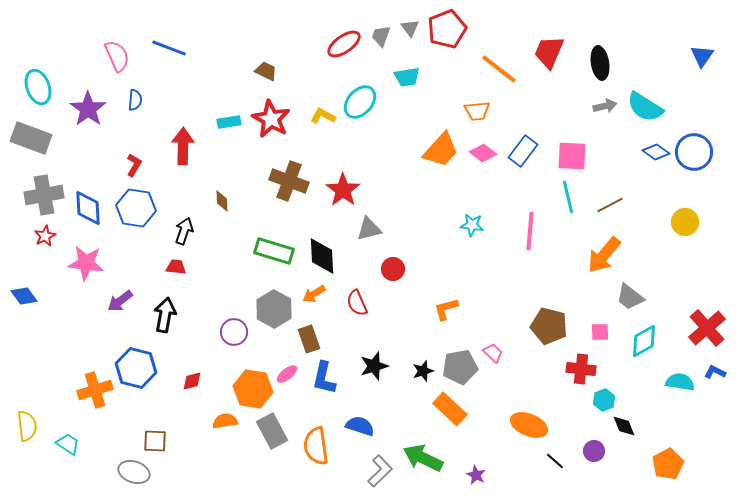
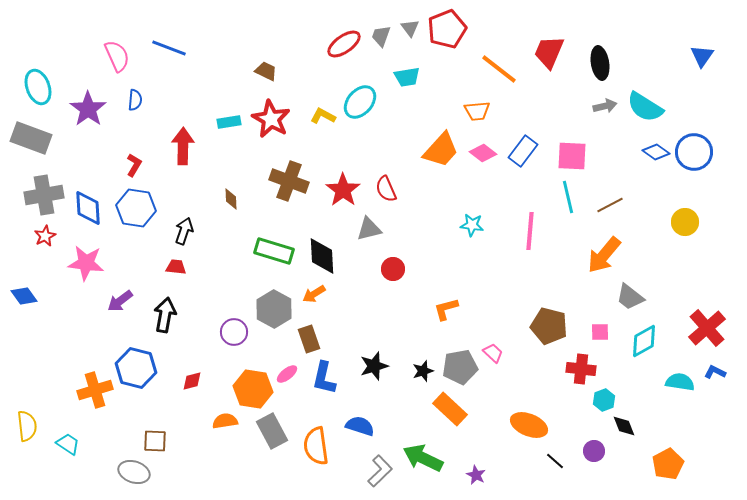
brown diamond at (222, 201): moved 9 px right, 2 px up
red semicircle at (357, 303): moved 29 px right, 114 px up
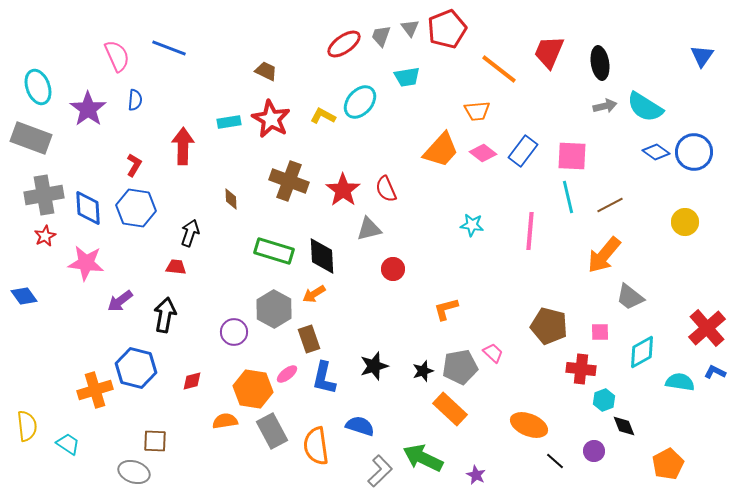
black arrow at (184, 231): moved 6 px right, 2 px down
cyan diamond at (644, 341): moved 2 px left, 11 px down
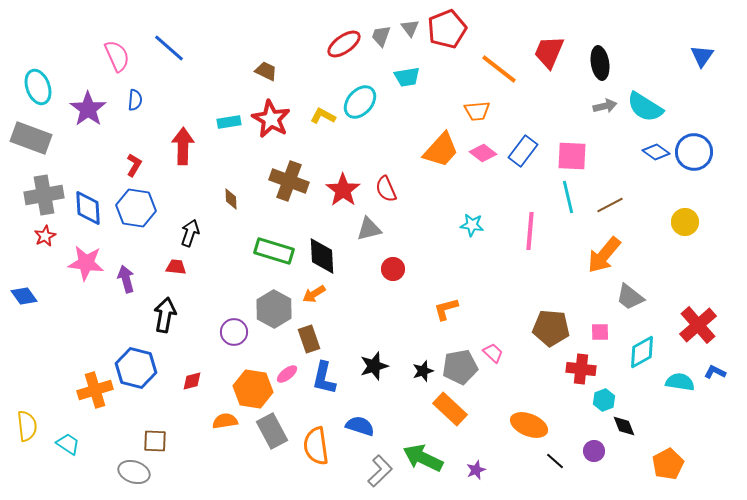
blue line at (169, 48): rotated 20 degrees clockwise
purple arrow at (120, 301): moved 6 px right, 22 px up; rotated 112 degrees clockwise
brown pentagon at (549, 326): moved 2 px right, 2 px down; rotated 9 degrees counterclockwise
red cross at (707, 328): moved 9 px left, 3 px up
purple star at (476, 475): moved 5 px up; rotated 24 degrees clockwise
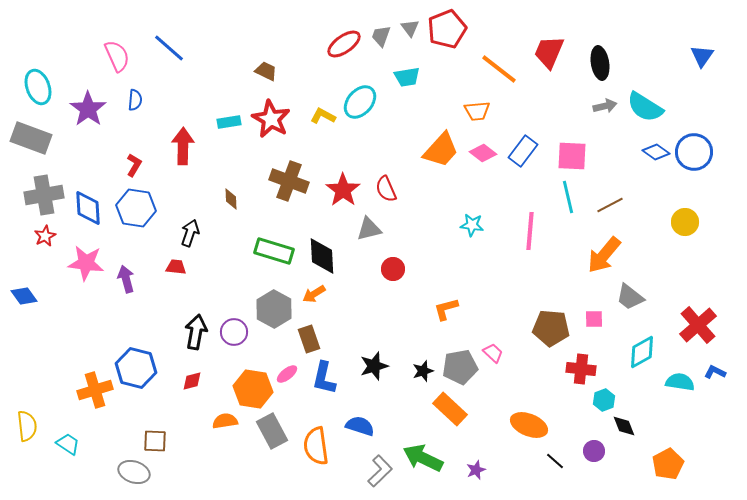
black arrow at (165, 315): moved 31 px right, 17 px down
pink square at (600, 332): moved 6 px left, 13 px up
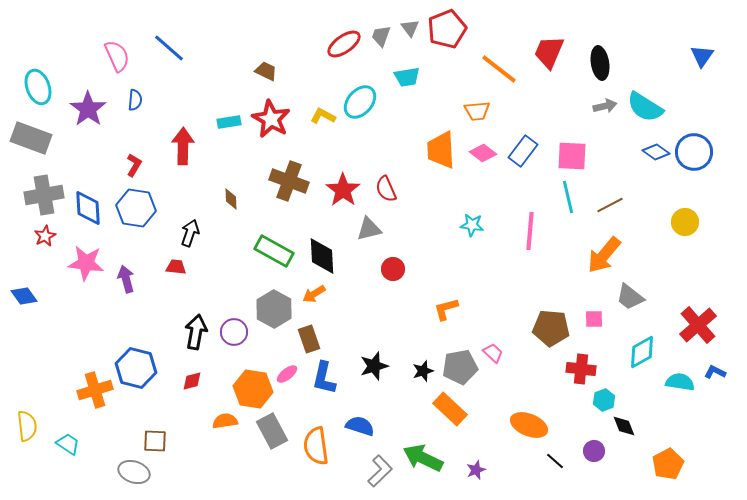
orange trapezoid at (441, 150): rotated 135 degrees clockwise
green rectangle at (274, 251): rotated 12 degrees clockwise
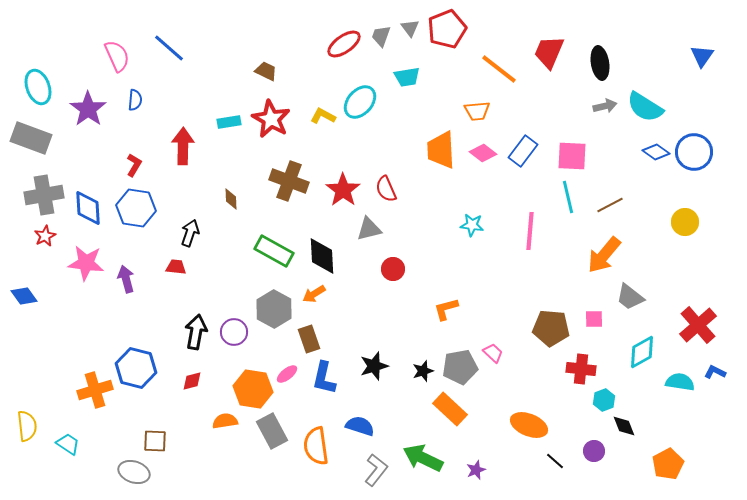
gray L-shape at (380, 471): moved 4 px left, 1 px up; rotated 8 degrees counterclockwise
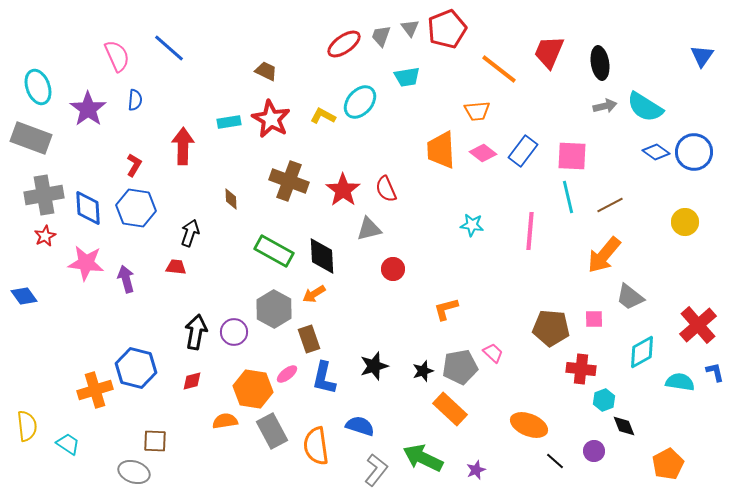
blue L-shape at (715, 372): rotated 50 degrees clockwise
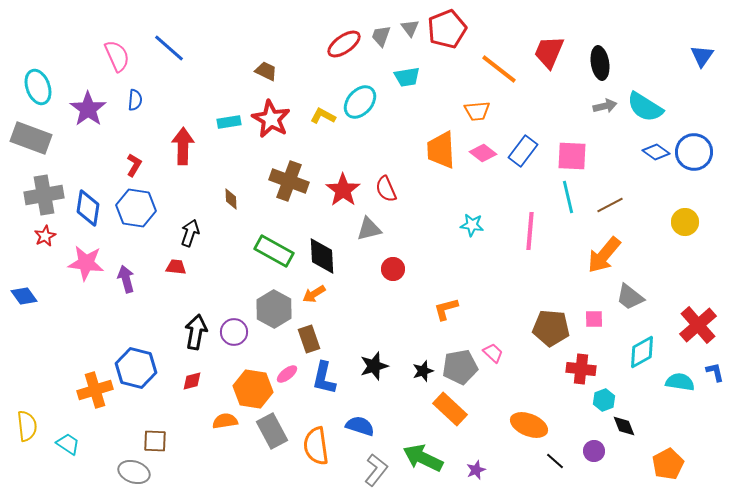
blue diamond at (88, 208): rotated 12 degrees clockwise
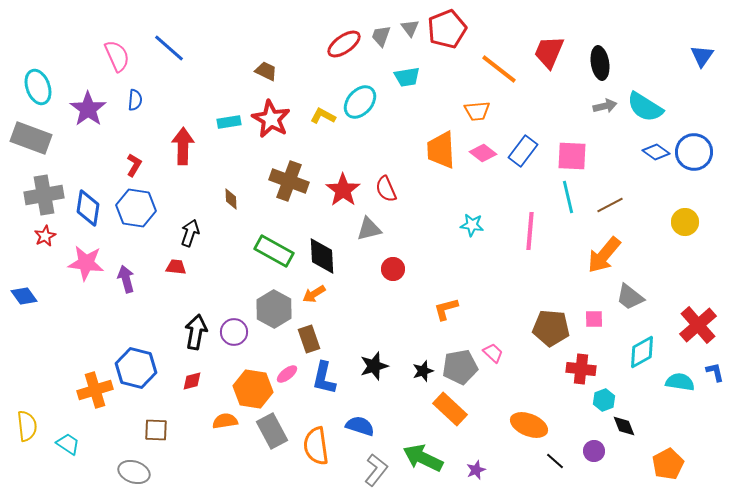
brown square at (155, 441): moved 1 px right, 11 px up
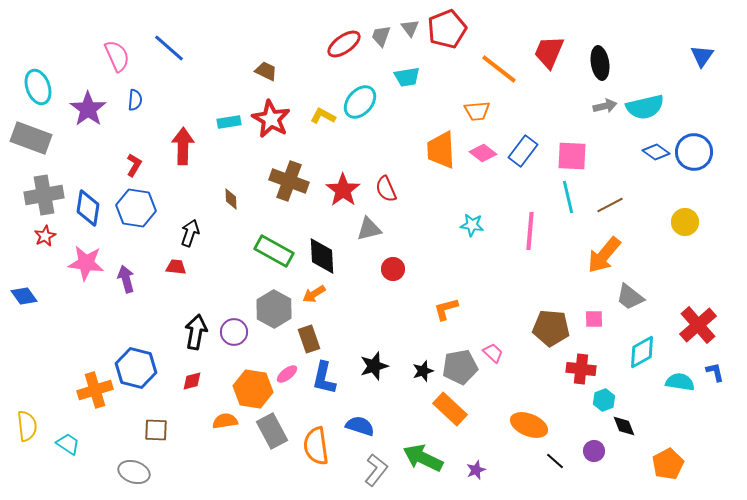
cyan semicircle at (645, 107): rotated 45 degrees counterclockwise
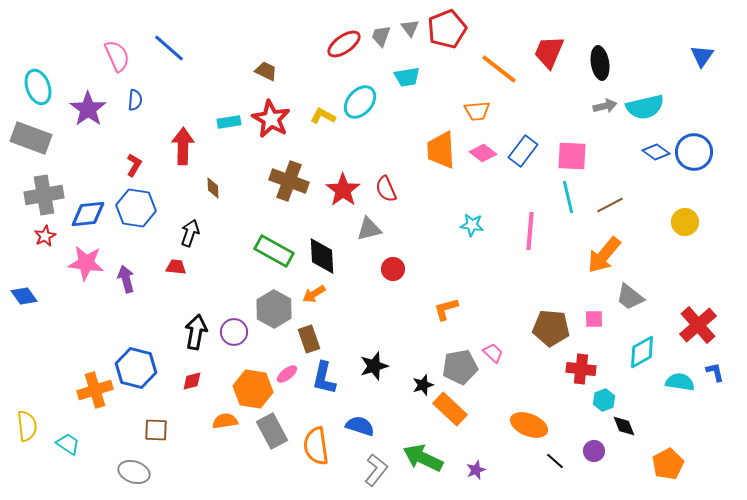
brown diamond at (231, 199): moved 18 px left, 11 px up
blue diamond at (88, 208): moved 6 px down; rotated 75 degrees clockwise
black star at (423, 371): moved 14 px down
